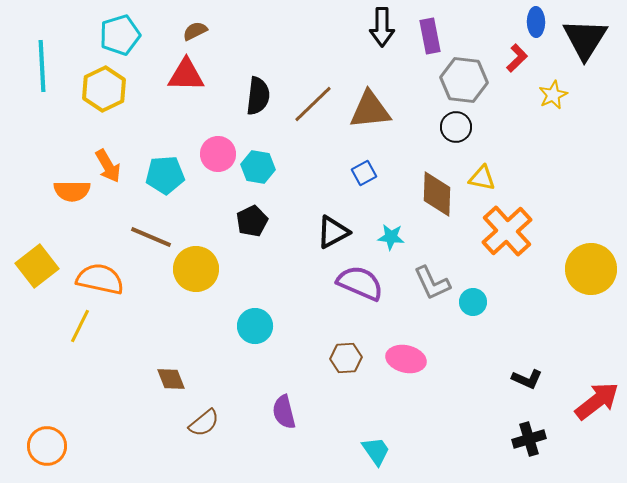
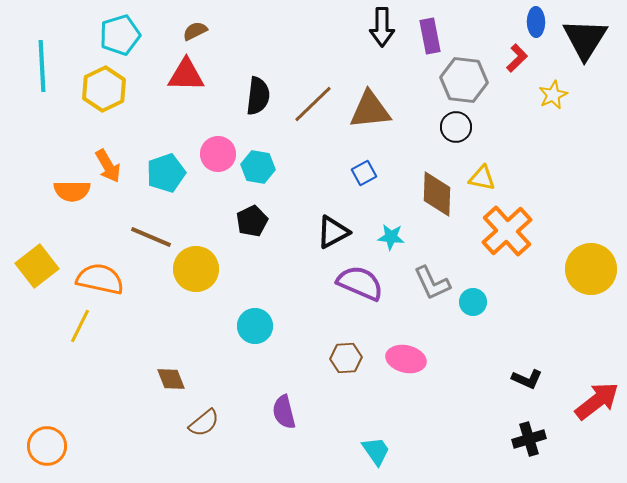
cyan pentagon at (165, 175): moved 1 px right, 2 px up; rotated 15 degrees counterclockwise
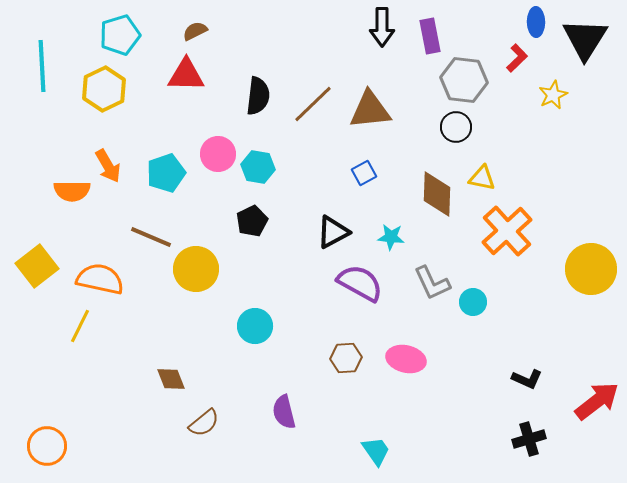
purple semicircle at (360, 283): rotated 6 degrees clockwise
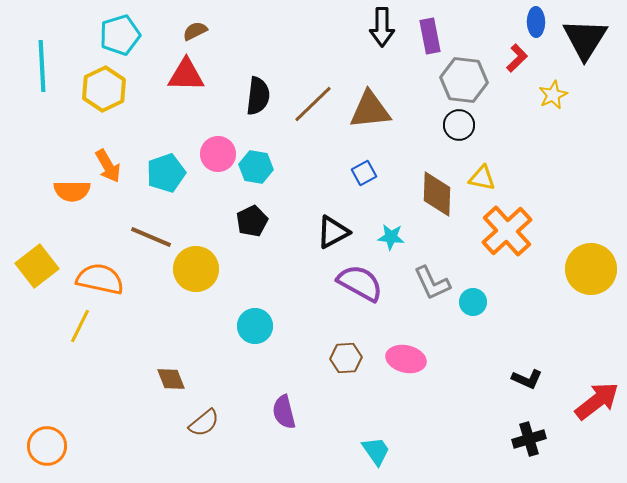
black circle at (456, 127): moved 3 px right, 2 px up
cyan hexagon at (258, 167): moved 2 px left
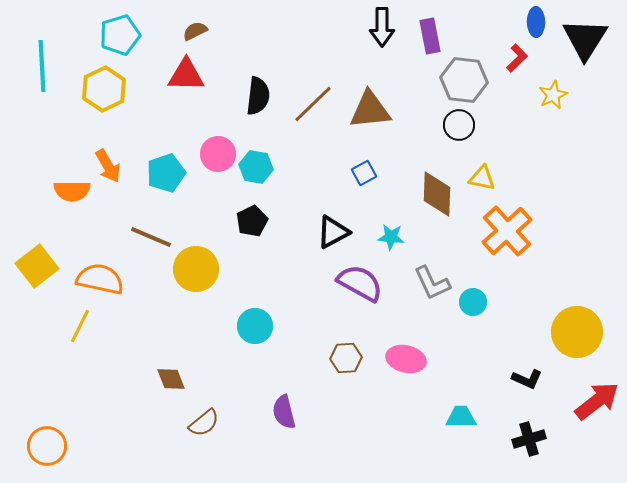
yellow circle at (591, 269): moved 14 px left, 63 px down
cyan trapezoid at (376, 451): moved 85 px right, 34 px up; rotated 56 degrees counterclockwise
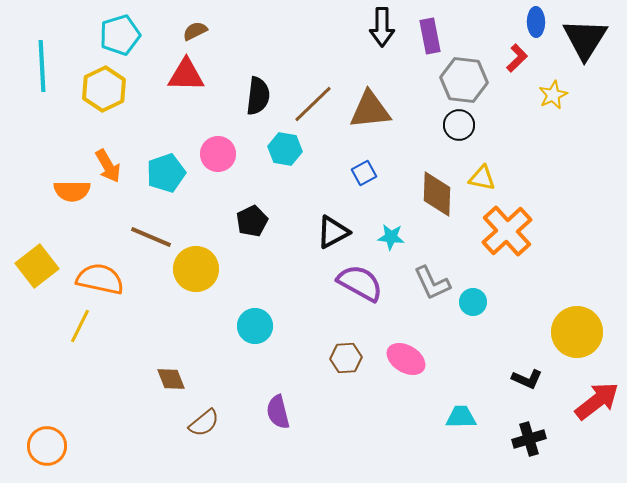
cyan hexagon at (256, 167): moved 29 px right, 18 px up
pink ellipse at (406, 359): rotated 18 degrees clockwise
purple semicircle at (284, 412): moved 6 px left
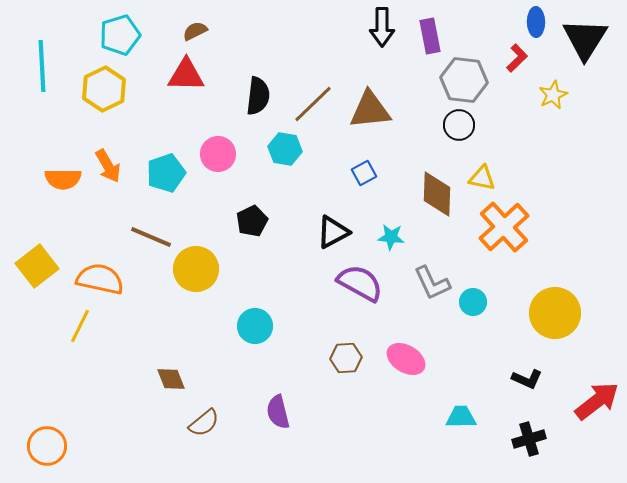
orange semicircle at (72, 191): moved 9 px left, 12 px up
orange cross at (507, 231): moved 3 px left, 4 px up
yellow circle at (577, 332): moved 22 px left, 19 px up
